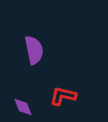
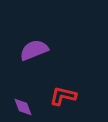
purple semicircle: rotated 100 degrees counterclockwise
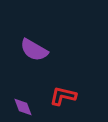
purple semicircle: rotated 128 degrees counterclockwise
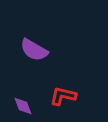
purple diamond: moved 1 px up
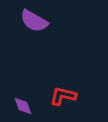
purple semicircle: moved 29 px up
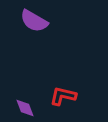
purple diamond: moved 2 px right, 2 px down
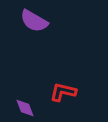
red L-shape: moved 4 px up
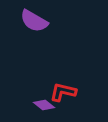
purple diamond: moved 19 px right, 3 px up; rotated 30 degrees counterclockwise
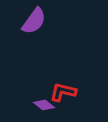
purple semicircle: rotated 84 degrees counterclockwise
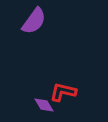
purple diamond: rotated 20 degrees clockwise
